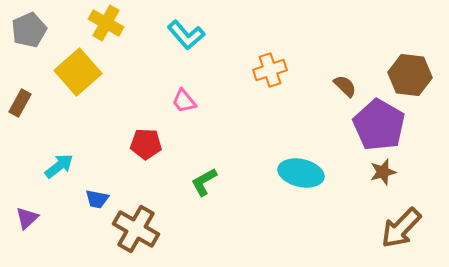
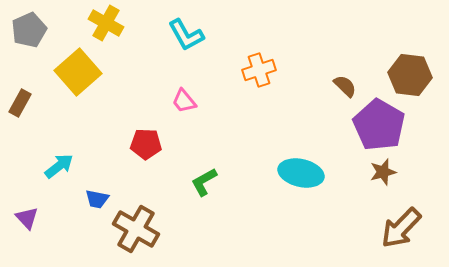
cyan L-shape: rotated 12 degrees clockwise
orange cross: moved 11 px left
purple triangle: rotated 30 degrees counterclockwise
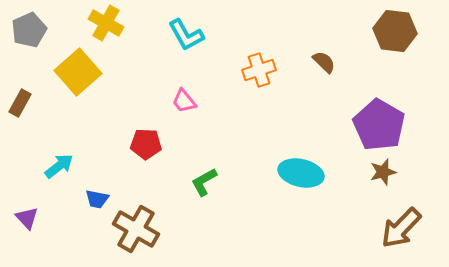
brown hexagon: moved 15 px left, 44 px up
brown semicircle: moved 21 px left, 24 px up
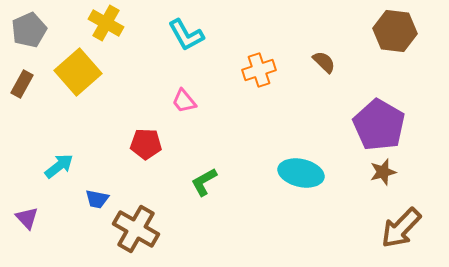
brown rectangle: moved 2 px right, 19 px up
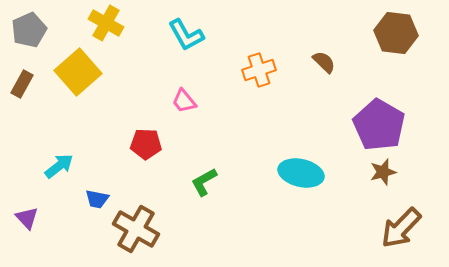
brown hexagon: moved 1 px right, 2 px down
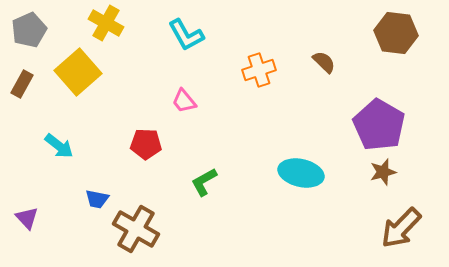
cyan arrow: moved 20 px up; rotated 76 degrees clockwise
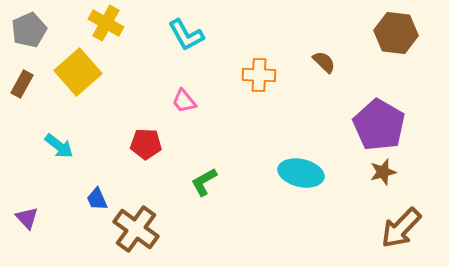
orange cross: moved 5 px down; rotated 20 degrees clockwise
blue trapezoid: rotated 55 degrees clockwise
brown cross: rotated 6 degrees clockwise
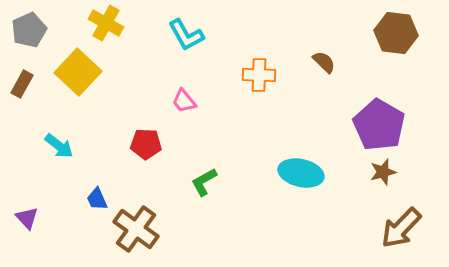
yellow square: rotated 6 degrees counterclockwise
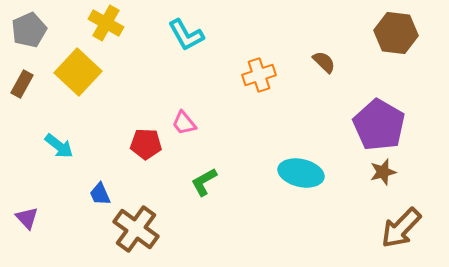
orange cross: rotated 20 degrees counterclockwise
pink trapezoid: moved 22 px down
blue trapezoid: moved 3 px right, 5 px up
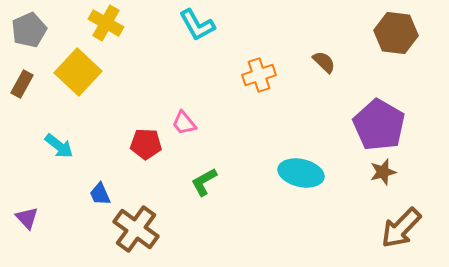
cyan L-shape: moved 11 px right, 10 px up
